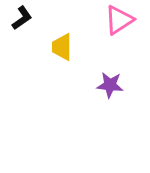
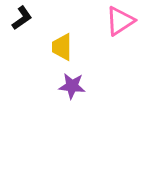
pink triangle: moved 1 px right, 1 px down
purple star: moved 38 px left, 1 px down
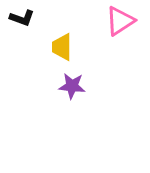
black L-shape: rotated 55 degrees clockwise
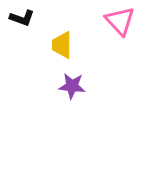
pink triangle: rotated 40 degrees counterclockwise
yellow trapezoid: moved 2 px up
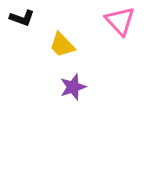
yellow trapezoid: rotated 44 degrees counterclockwise
purple star: moved 1 px right, 1 px down; rotated 24 degrees counterclockwise
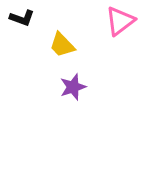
pink triangle: rotated 36 degrees clockwise
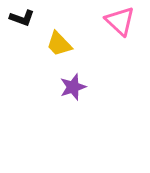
pink triangle: rotated 40 degrees counterclockwise
yellow trapezoid: moved 3 px left, 1 px up
